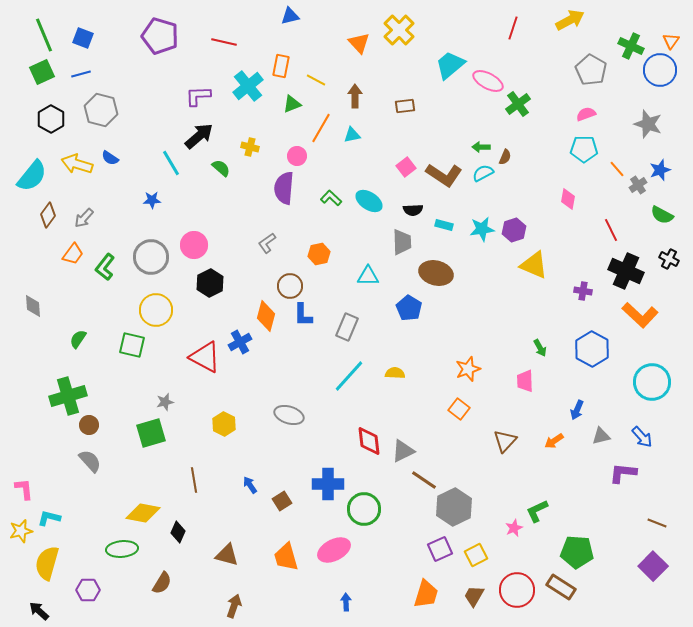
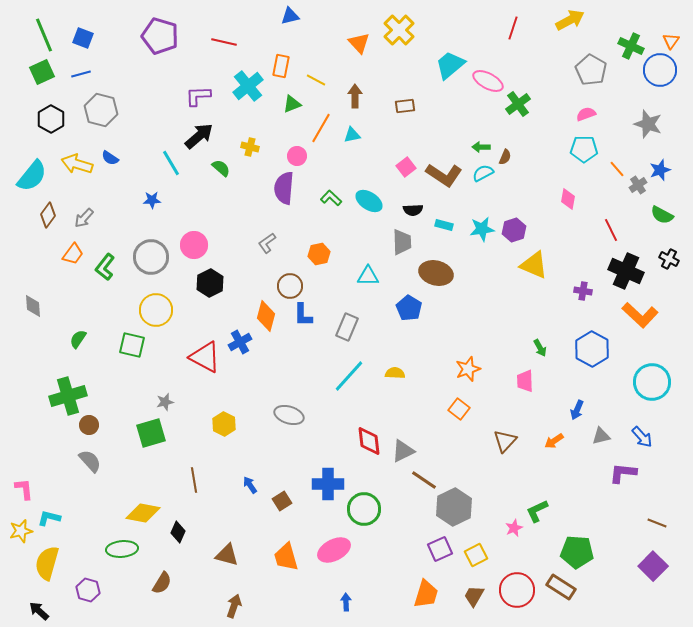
purple hexagon at (88, 590): rotated 15 degrees clockwise
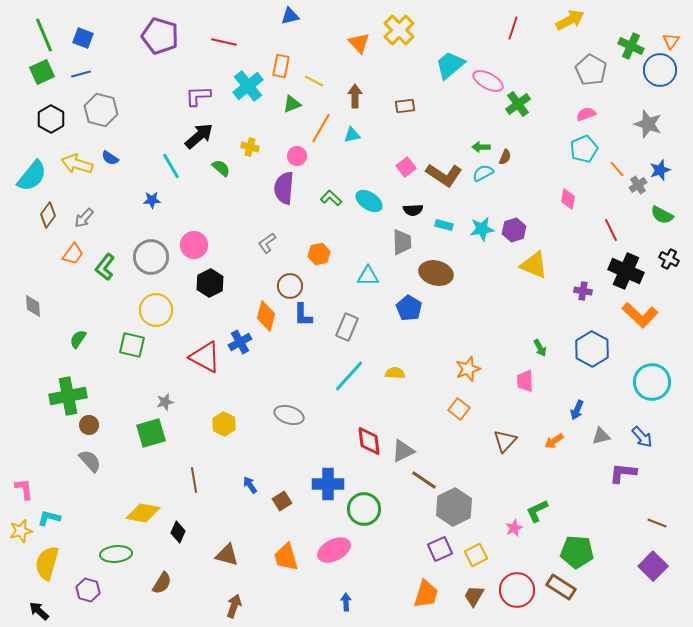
yellow line at (316, 80): moved 2 px left, 1 px down
cyan pentagon at (584, 149): rotated 24 degrees counterclockwise
cyan line at (171, 163): moved 3 px down
green cross at (68, 396): rotated 6 degrees clockwise
green ellipse at (122, 549): moved 6 px left, 5 px down
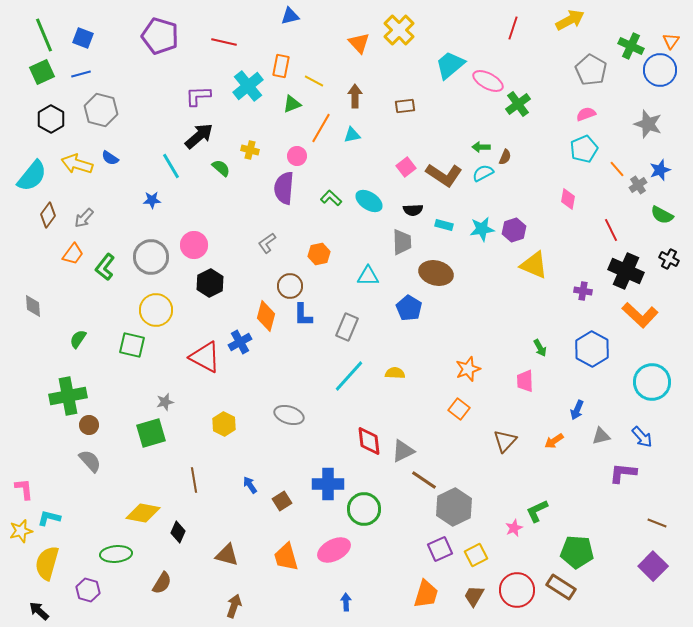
yellow cross at (250, 147): moved 3 px down
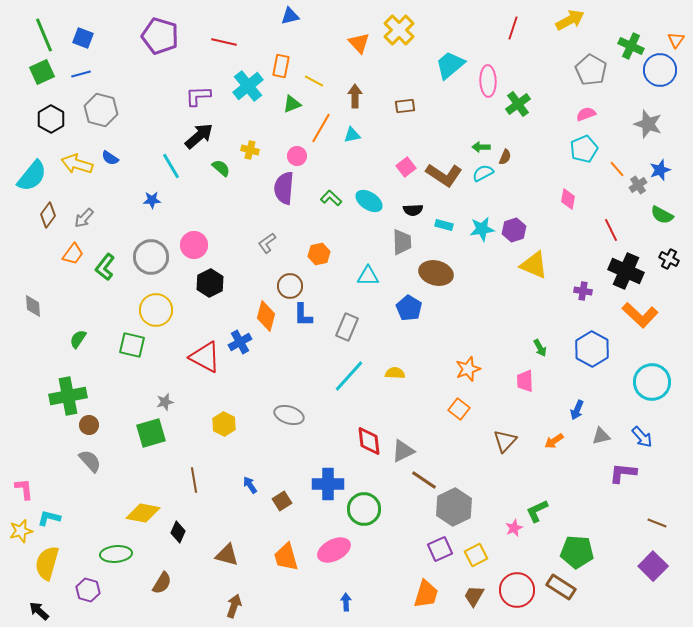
orange triangle at (671, 41): moved 5 px right, 1 px up
pink ellipse at (488, 81): rotated 60 degrees clockwise
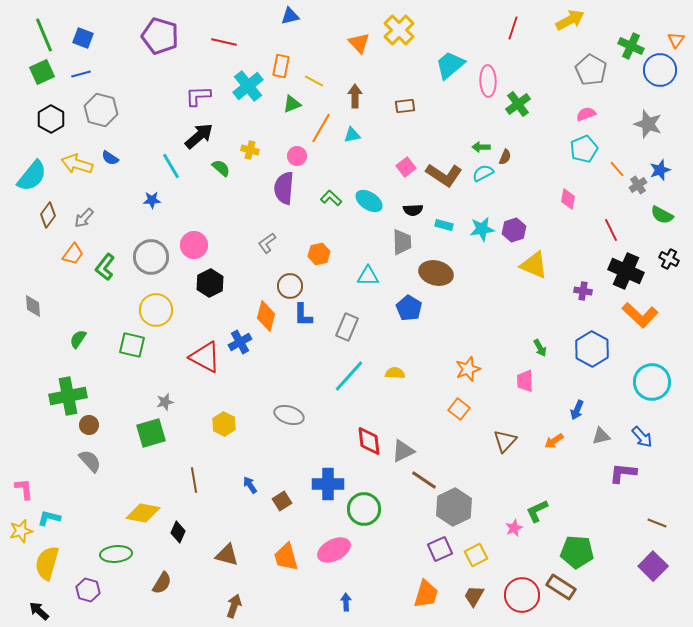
red circle at (517, 590): moved 5 px right, 5 px down
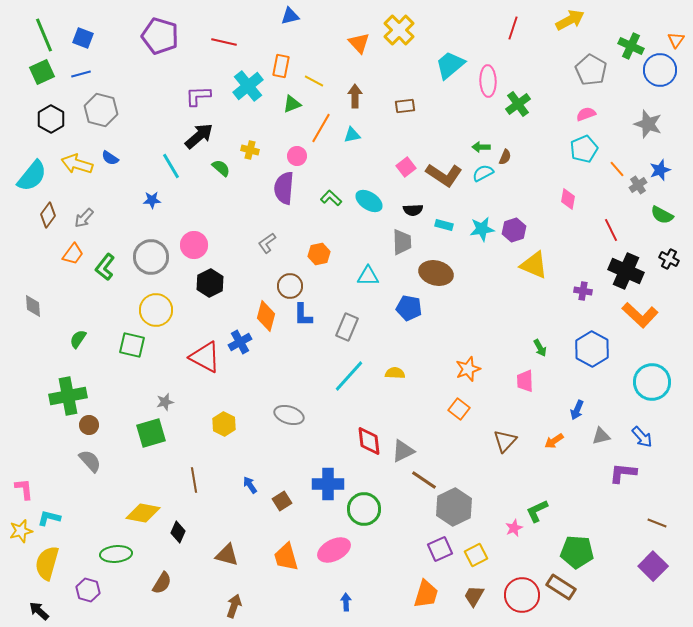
blue pentagon at (409, 308): rotated 20 degrees counterclockwise
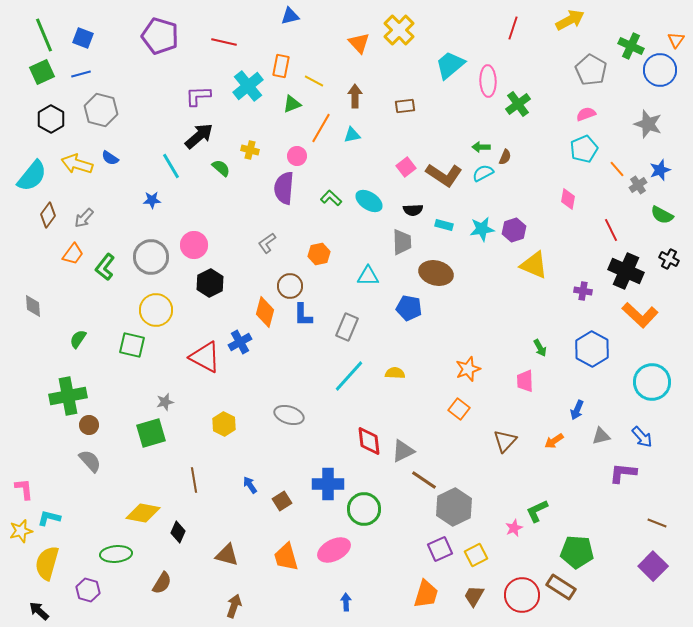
orange diamond at (266, 316): moved 1 px left, 4 px up
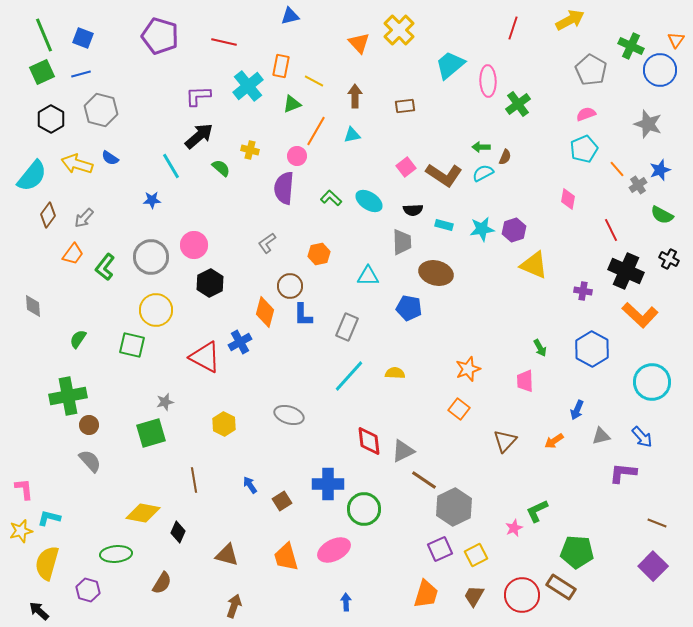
orange line at (321, 128): moved 5 px left, 3 px down
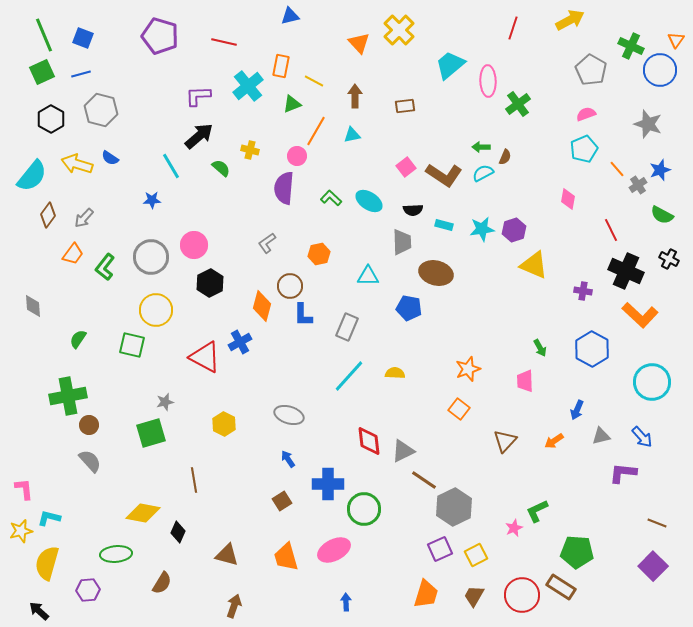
orange diamond at (265, 312): moved 3 px left, 6 px up
blue arrow at (250, 485): moved 38 px right, 26 px up
purple hexagon at (88, 590): rotated 20 degrees counterclockwise
